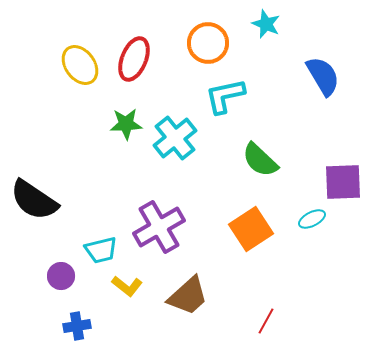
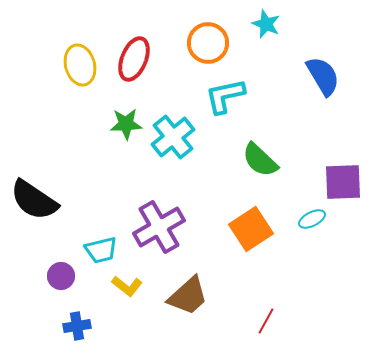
yellow ellipse: rotated 21 degrees clockwise
cyan cross: moved 2 px left, 1 px up
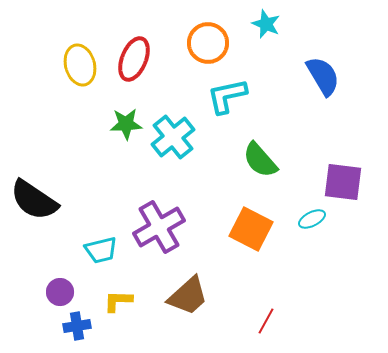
cyan L-shape: moved 2 px right
green semicircle: rotated 6 degrees clockwise
purple square: rotated 9 degrees clockwise
orange square: rotated 30 degrees counterclockwise
purple circle: moved 1 px left, 16 px down
yellow L-shape: moved 9 px left, 15 px down; rotated 144 degrees clockwise
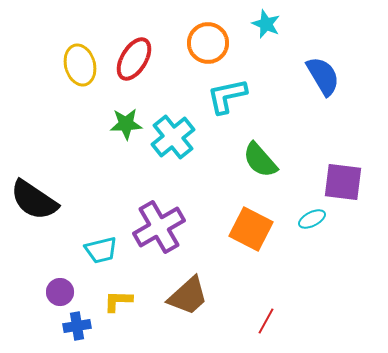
red ellipse: rotated 9 degrees clockwise
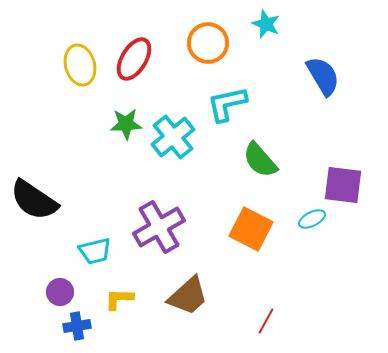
cyan L-shape: moved 8 px down
purple square: moved 3 px down
cyan trapezoid: moved 6 px left, 1 px down
yellow L-shape: moved 1 px right, 2 px up
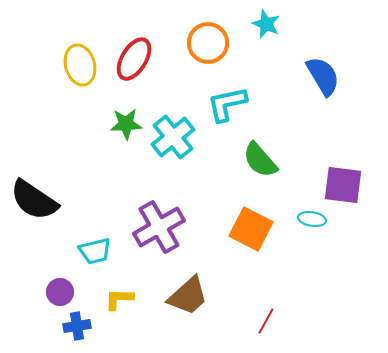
cyan ellipse: rotated 36 degrees clockwise
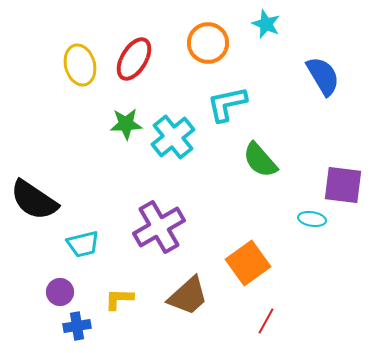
orange square: moved 3 px left, 34 px down; rotated 27 degrees clockwise
cyan trapezoid: moved 12 px left, 7 px up
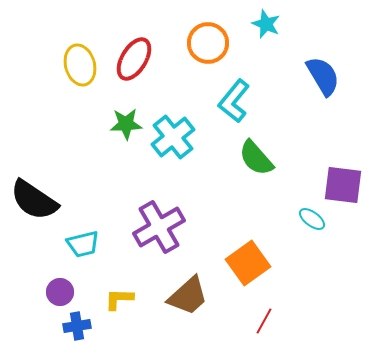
cyan L-shape: moved 7 px right, 3 px up; rotated 39 degrees counterclockwise
green semicircle: moved 4 px left, 2 px up
cyan ellipse: rotated 28 degrees clockwise
red line: moved 2 px left
